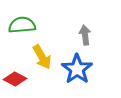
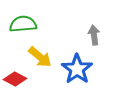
green semicircle: moved 1 px right, 1 px up
gray arrow: moved 9 px right
yellow arrow: moved 2 px left; rotated 20 degrees counterclockwise
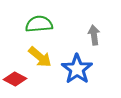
green semicircle: moved 16 px right
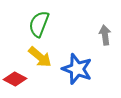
green semicircle: rotated 64 degrees counterclockwise
gray arrow: moved 11 px right
blue star: rotated 16 degrees counterclockwise
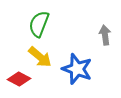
red diamond: moved 4 px right
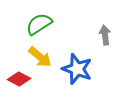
green semicircle: rotated 36 degrees clockwise
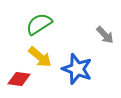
gray arrow: rotated 144 degrees clockwise
red diamond: rotated 20 degrees counterclockwise
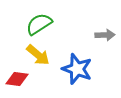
gray arrow: rotated 48 degrees counterclockwise
yellow arrow: moved 2 px left, 2 px up
red diamond: moved 2 px left
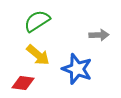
green semicircle: moved 2 px left, 3 px up
gray arrow: moved 6 px left
red diamond: moved 6 px right, 4 px down
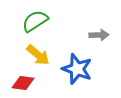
green semicircle: moved 2 px left
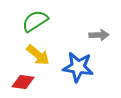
blue star: moved 1 px right, 2 px up; rotated 12 degrees counterclockwise
red diamond: moved 1 px up
